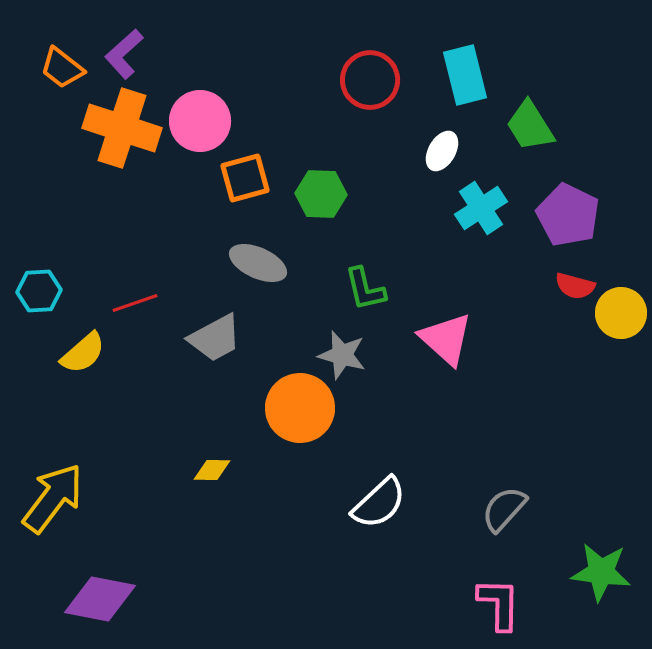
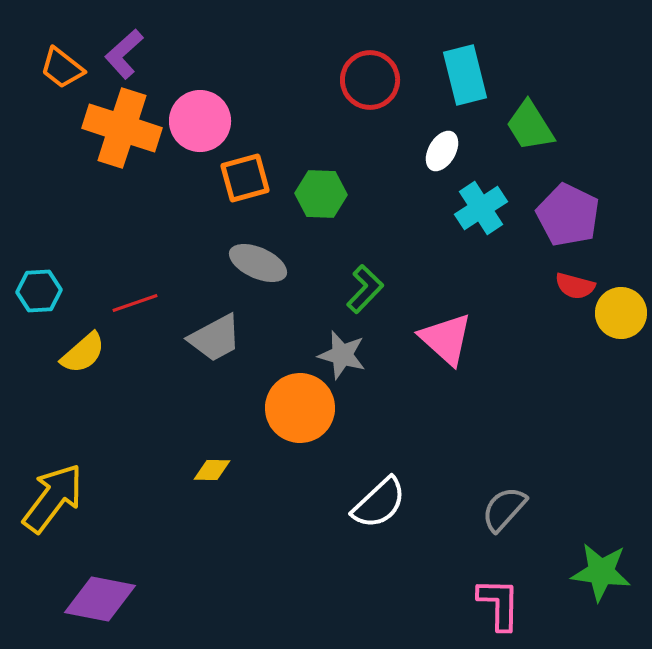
green L-shape: rotated 123 degrees counterclockwise
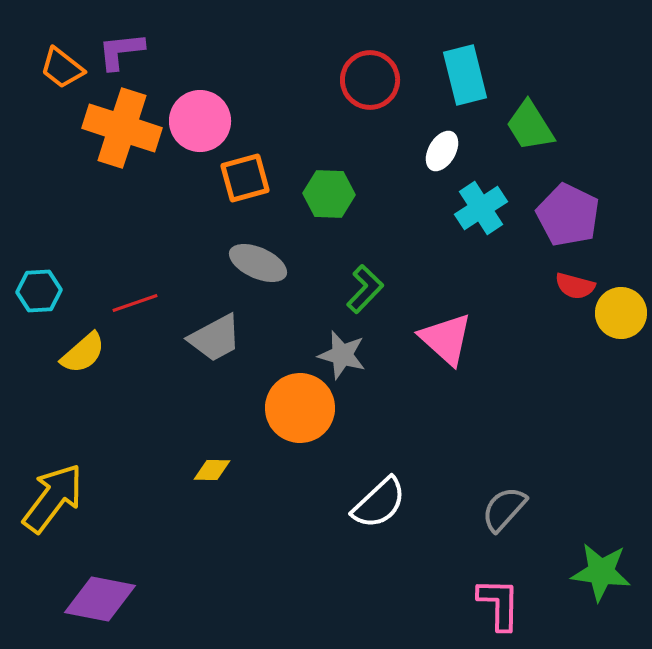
purple L-shape: moved 3 px left, 3 px up; rotated 36 degrees clockwise
green hexagon: moved 8 px right
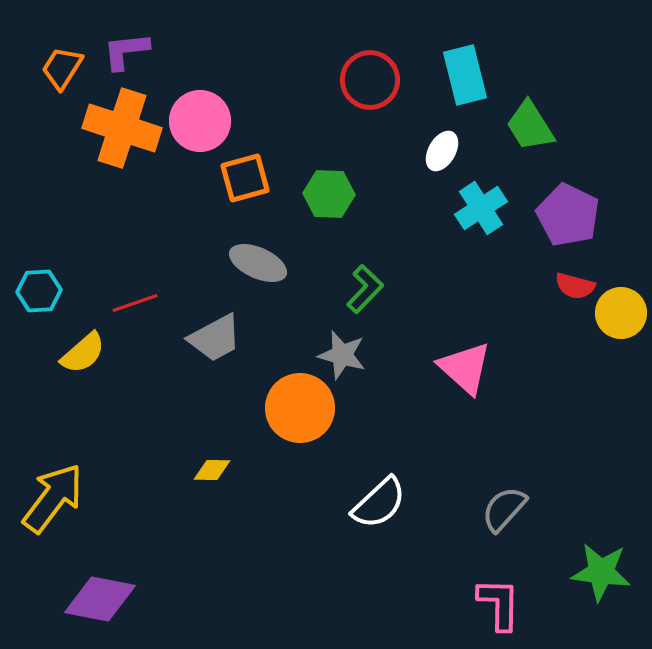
purple L-shape: moved 5 px right
orange trapezoid: rotated 84 degrees clockwise
pink triangle: moved 19 px right, 29 px down
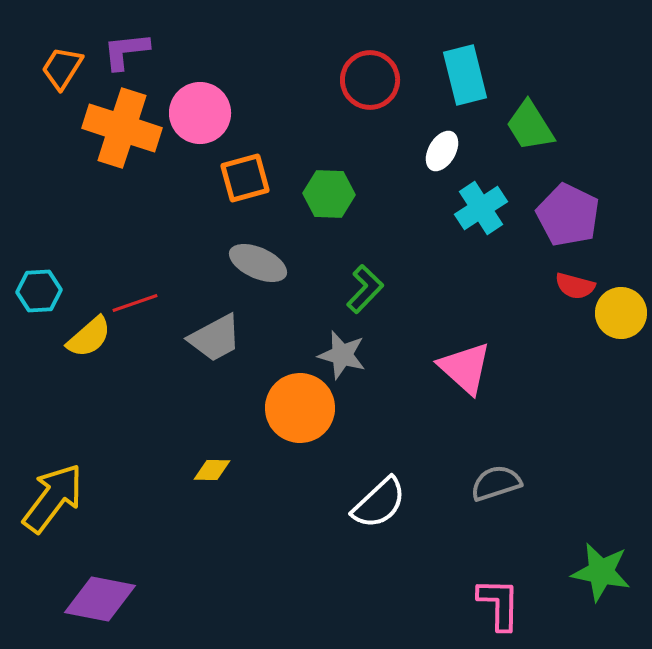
pink circle: moved 8 px up
yellow semicircle: moved 6 px right, 16 px up
gray semicircle: moved 8 px left, 26 px up; rotated 30 degrees clockwise
green star: rotated 4 degrees clockwise
